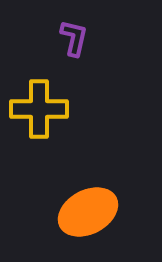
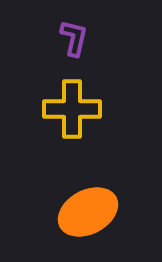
yellow cross: moved 33 px right
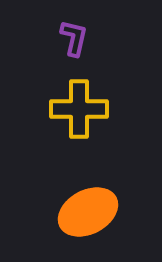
yellow cross: moved 7 px right
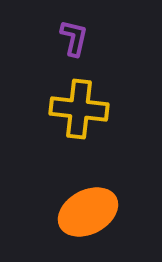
yellow cross: rotated 6 degrees clockwise
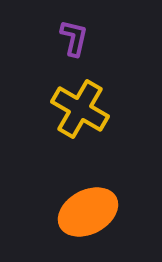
yellow cross: moved 1 px right; rotated 24 degrees clockwise
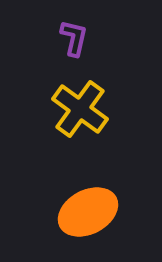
yellow cross: rotated 6 degrees clockwise
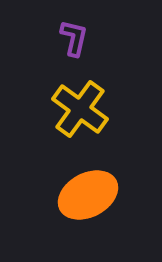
orange ellipse: moved 17 px up
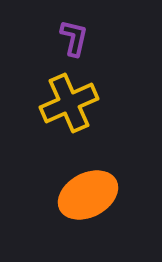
yellow cross: moved 11 px left, 6 px up; rotated 30 degrees clockwise
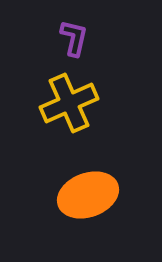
orange ellipse: rotated 8 degrees clockwise
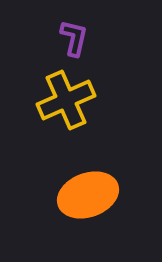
yellow cross: moved 3 px left, 3 px up
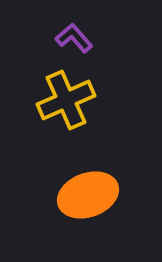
purple L-shape: rotated 54 degrees counterclockwise
